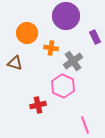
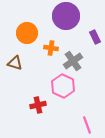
pink line: moved 2 px right
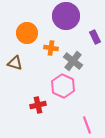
gray cross: rotated 18 degrees counterclockwise
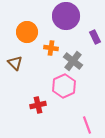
orange circle: moved 1 px up
brown triangle: rotated 28 degrees clockwise
pink hexagon: moved 1 px right; rotated 10 degrees clockwise
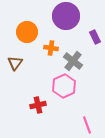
brown triangle: rotated 21 degrees clockwise
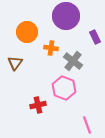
pink hexagon: moved 2 px down; rotated 15 degrees counterclockwise
